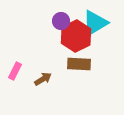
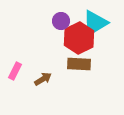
red hexagon: moved 3 px right, 2 px down
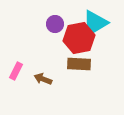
purple circle: moved 6 px left, 3 px down
red hexagon: rotated 16 degrees clockwise
pink rectangle: moved 1 px right
brown arrow: rotated 126 degrees counterclockwise
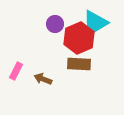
red hexagon: rotated 12 degrees counterclockwise
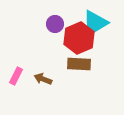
pink rectangle: moved 5 px down
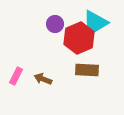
brown rectangle: moved 8 px right, 6 px down
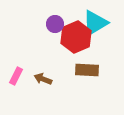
red hexagon: moved 3 px left, 1 px up
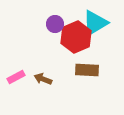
pink rectangle: moved 1 px down; rotated 36 degrees clockwise
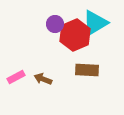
red hexagon: moved 1 px left, 2 px up
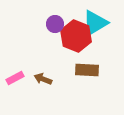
red hexagon: moved 1 px right, 1 px down; rotated 16 degrees counterclockwise
pink rectangle: moved 1 px left, 1 px down
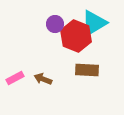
cyan triangle: moved 1 px left
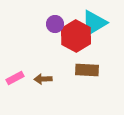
red hexagon: rotated 8 degrees clockwise
brown arrow: rotated 24 degrees counterclockwise
